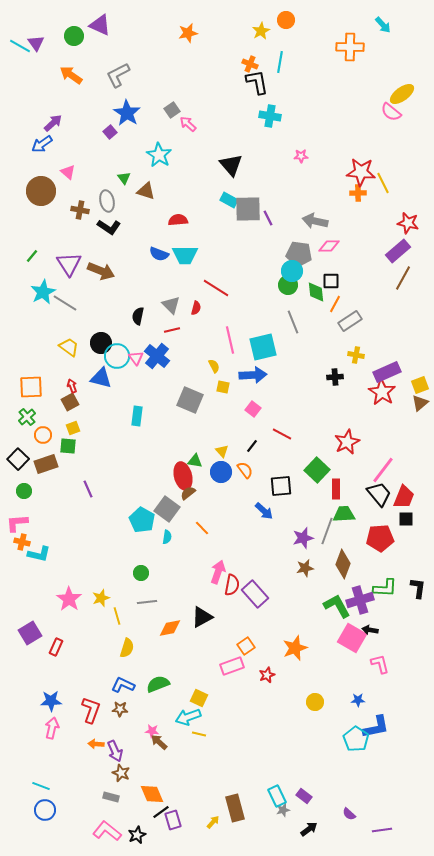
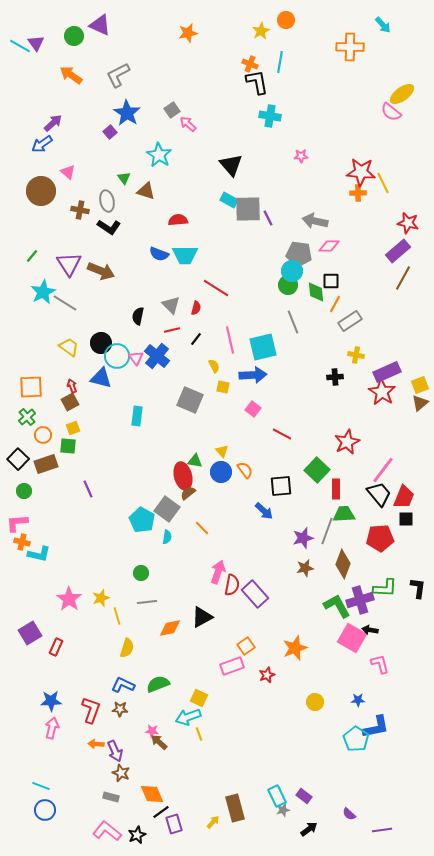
black line at (252, 446): moved 56 px left, 107 px up
yellow line at (199, 734): rotated 56 degrees clockwise
purple rectangle at (173, 820): moved 1 px right, 4 px down
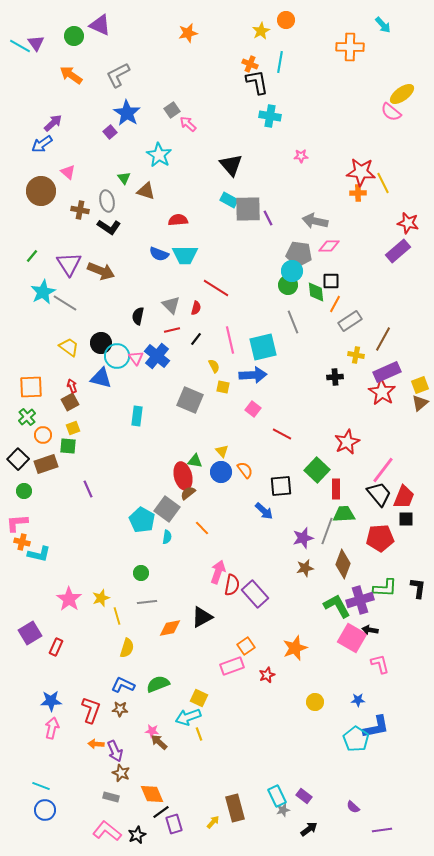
brown line at (403, 278): moved 20 px left, 61 px down
purple semicircle at (349, 814): moved 4 px right, 7 px up
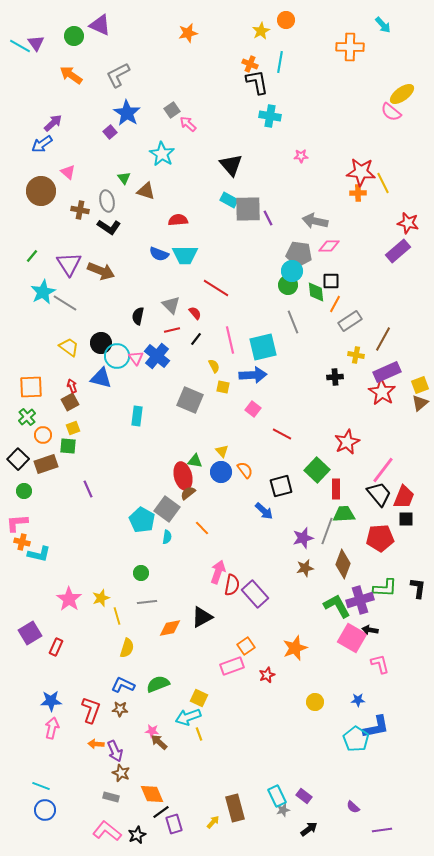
cyan star at (159, 155): moved 3 px right, 1 px up
red semicircle at (196, 308): moved 1 px left, 5 px down; rotated 56 degrees counterclockwise
black square at (281, 486): rotated 10 degrees counterclockwise
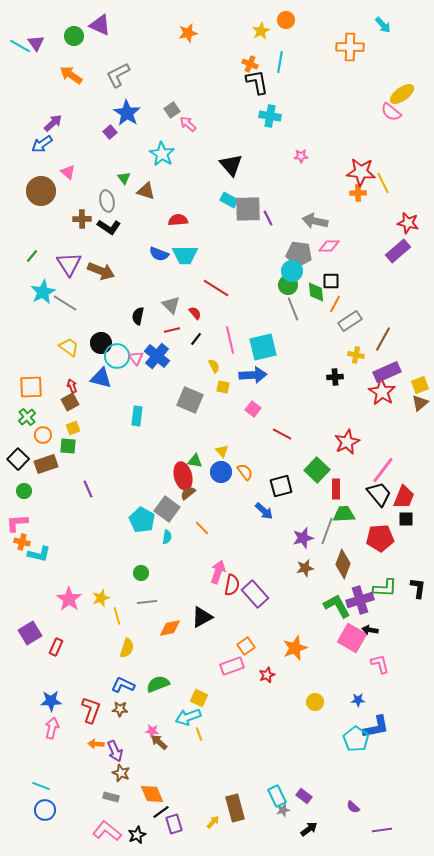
brown cross at (80, 210): moved 2 px right, 9 px down; rotated 12 degrees counterclockwise
gray line at (293, 322): moved 13 px up
orange semicircle at (245, 470): moved 2 px down
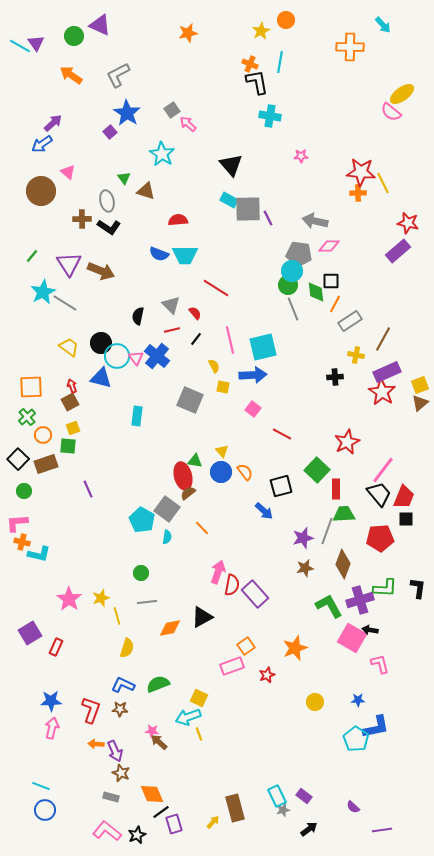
green L-shape at (337, 606): moved 8 px left
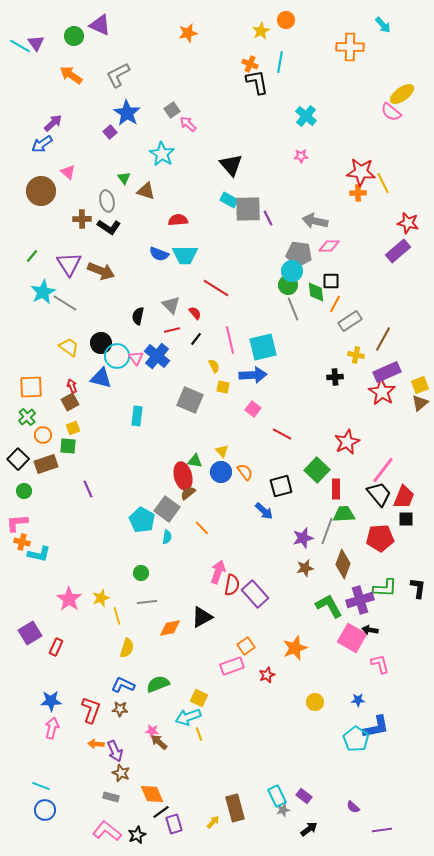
cyan cross at (270, 116): moved 36 px right; rotated 30 degrees clockwise
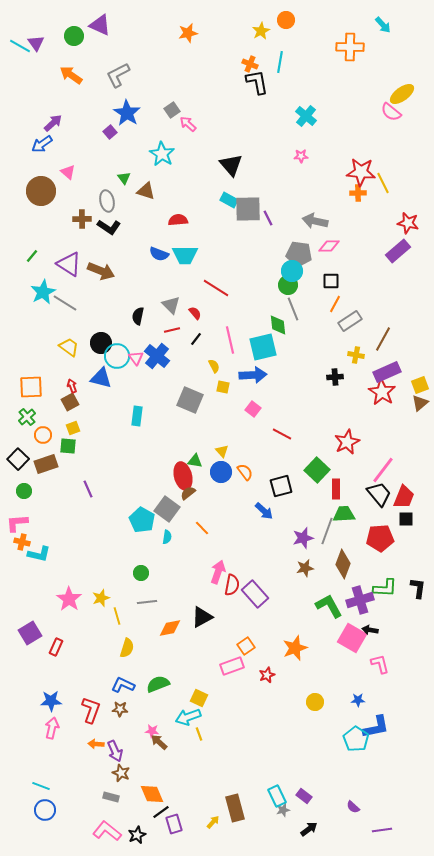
purple triangle at (69, 264): rotated 24 degrees counterclockwise
green diamond at (316, 292): moved 38 px left, 33 px down
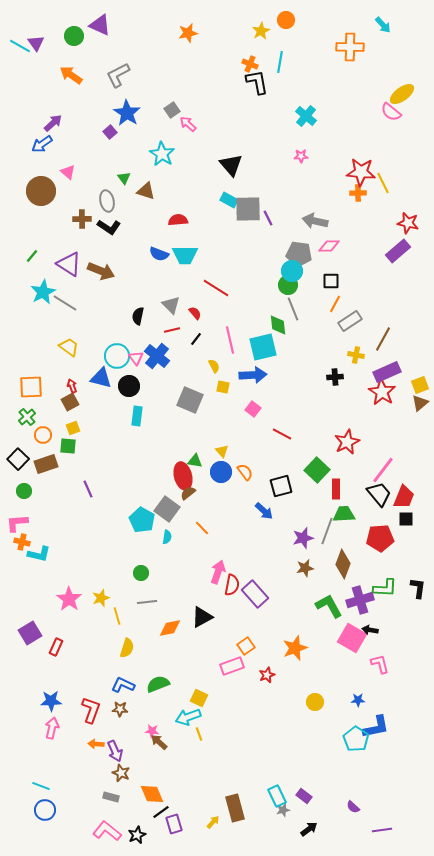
black circle at (101, 343): moved 28 px right, 43 px down
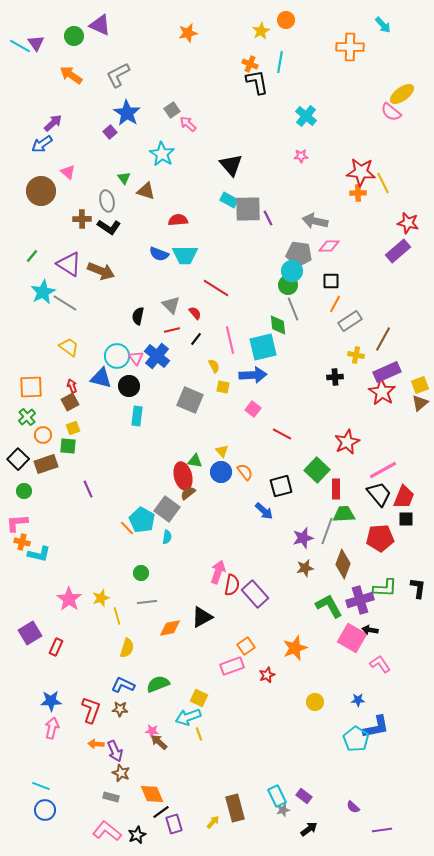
pink line at (383, 470): rotated 24 degrees clockwise
orange line at (202, 528): moved 75 px left
pink L-shape at (380, 664): rotated 20 degrees counterclockwise
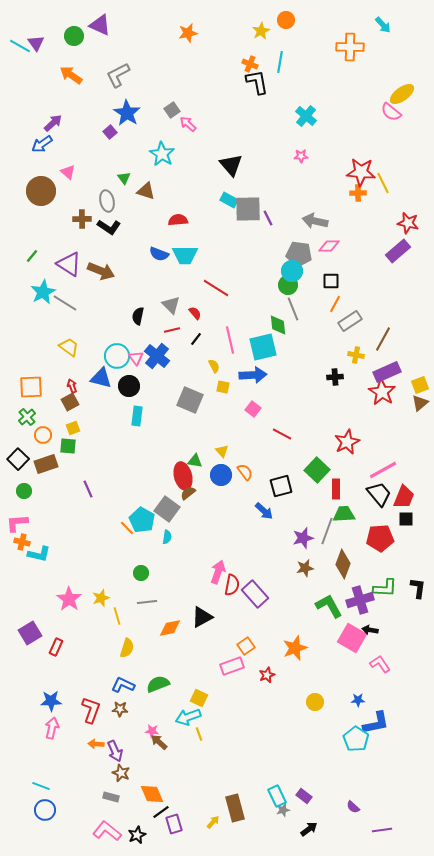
blue circle at (221, 472): moved 3 px down
blue L-shape at (376, 727): moved 4 px up
